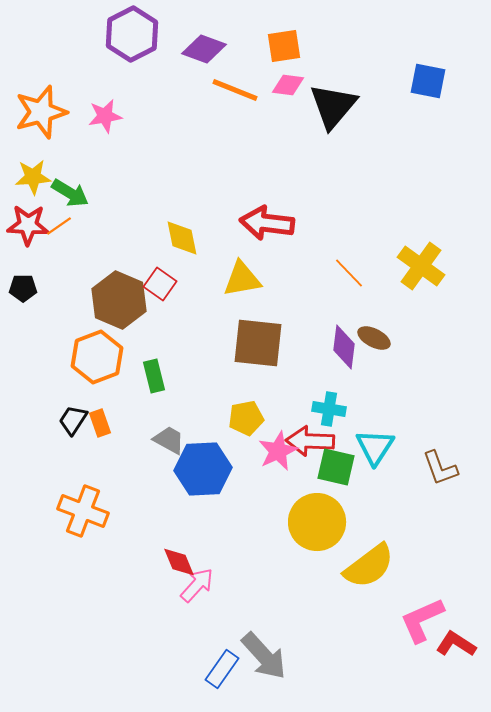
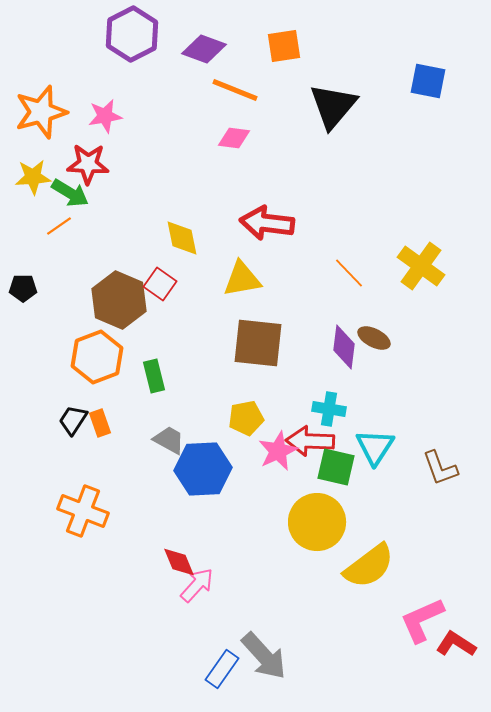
pink diamond at (288, 85): moved 54 px left, 53 px down
red star at (28, 225): moved 60 px right, 61 px up
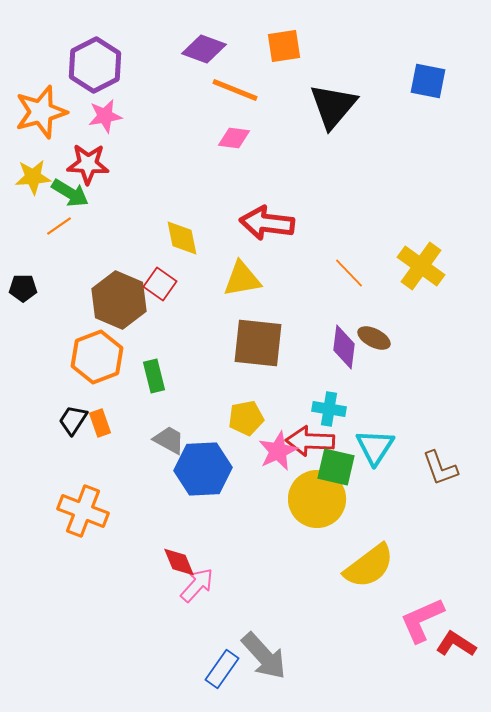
purple hexagon at (132, 34): moved 37 px left, 31 px down
yellow circle at (317, 522): moved 23 px up
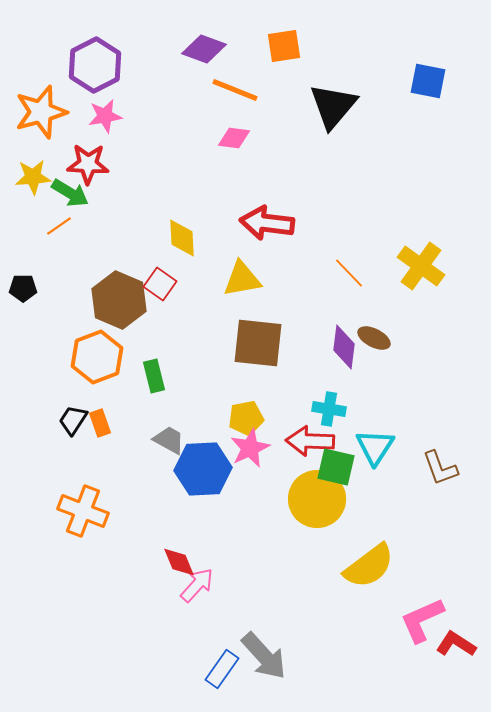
yellow diamond at (182, 238): rotated 9 degrees clockwise
pink star at (278, 451): moved 28 px left, 3 px up
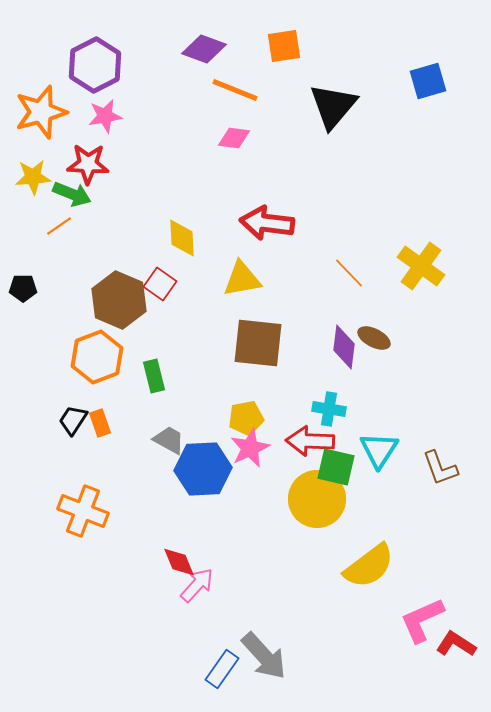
blue square at (428, 81): rotated 27 degrees counterclockwise
green arrow at (70, 193): moved 2 px right, 1 px down; rotated 9 degrees counterclockwise
cyan triangle at (375, 447): moved 4 px right, 3 px down
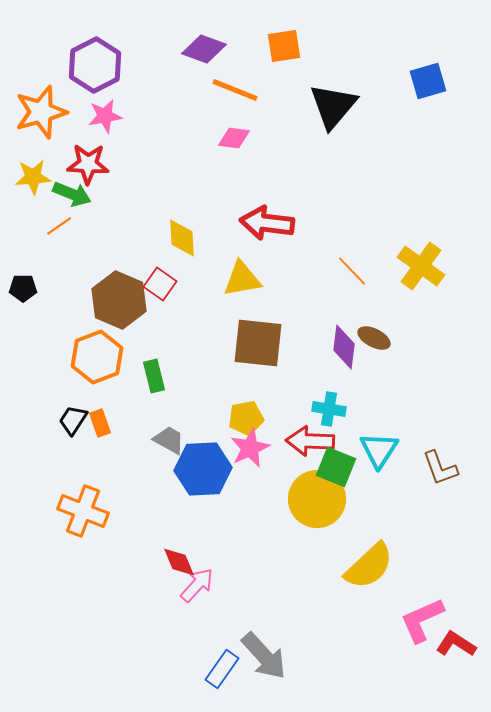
orange line at (349, 273): moved 3 px right, 2 px up
green square at (336, 467): rotated 9 degrees clockwise
yellow semicircle at (369, 566): rotated 6 degrees counterclockwise
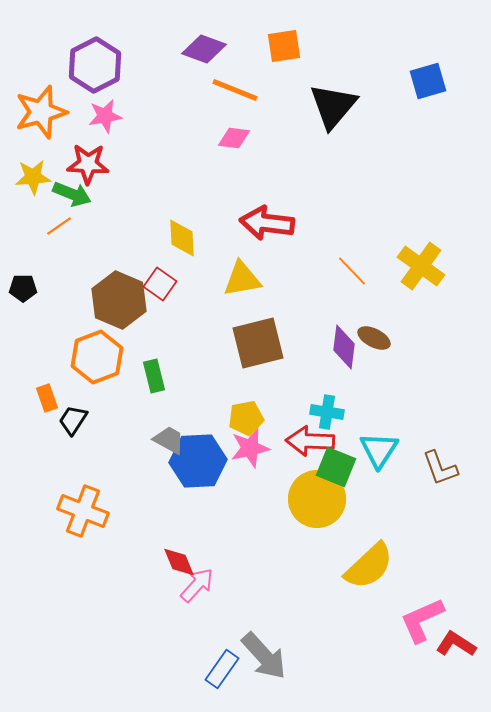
brown square at (258, 343): rotated 20 degrees counterclockwise
cyan cross at (329, 409): moved 2 px left, 3 px down
orange rectangle at (100, 423): moved 53 px left, 25 px up
pink star at (250, 448): rotated 12 degrees clockwise
blue hexagon at (203, 469): moved 5 px left, 8 px up
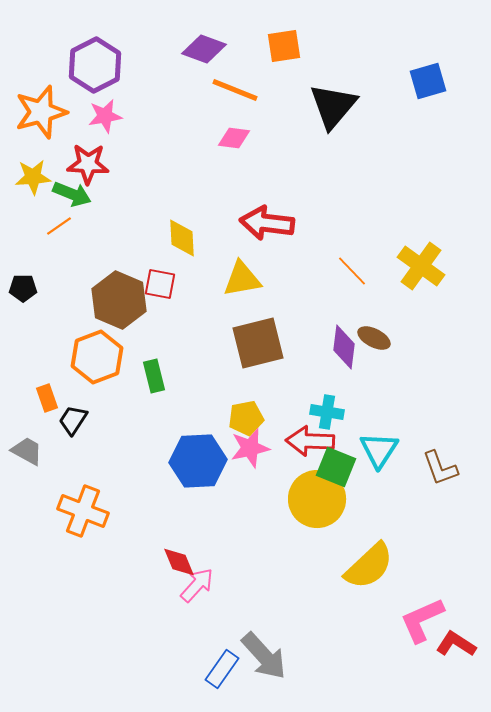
red square at (160, 284): rotated 24 degrees counterclockwise
gray trapezoid at (169, 440): moved 142 px left, 11 px down
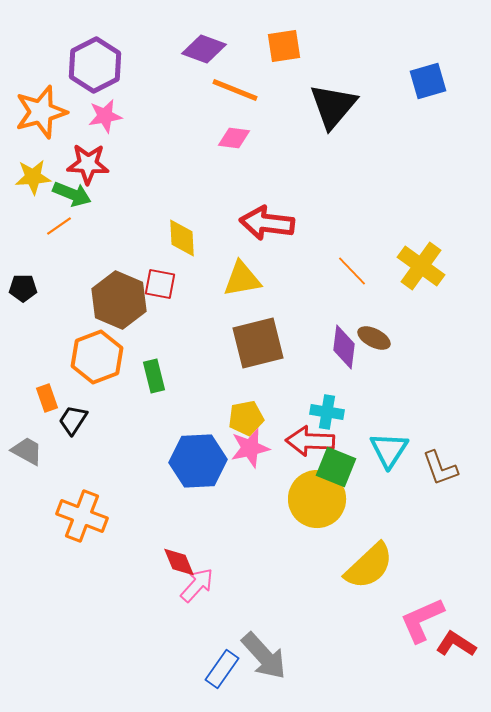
cyan triangle at (379, 450): moved 10 px right
orange cross at (83, 511): moved 1 px left, 5 px down
